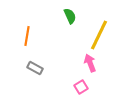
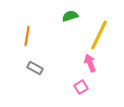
green semicircle: rotated 84 degrees counterclockwise
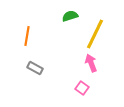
yellow line: moved 4 px left, 1 px up
pink arrow: moved 1 px right
pink square: moved 1 px right, 1 px down; rotated 24 degrees counterclockwise
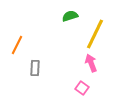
orange line: moved 10 px left, 9 px down; rotated 18 degrees clockwise
gray rectangle: rotated 63 degrees clockwise
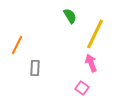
green semicircle: rotated 77 degrees clockwise
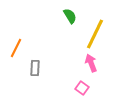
orange line: moved 1 px left, 3 px down
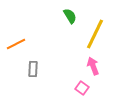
orange line: moved 4 px up; rotated 36 degrees clockwise
pink arrow: moved 2 px right, 3 px down
gray rectangle: moved 2 px left, 1 px down
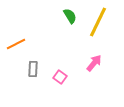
yellow line: moved 3 px right, 12 px up
pink arrow: moved 1 px right, 3 px up; rotated 60 degrees clockwise
pink square: moved 22 px left, 11 px up
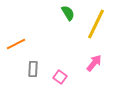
green semicircle: moved 2 px left, 3 px up
yellow line: moved 2 px left, 2 px down
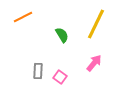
green semicircle: moved 6 px left, 22 px down
orange line: moved 7 px right, 27 px up
gray rectangle: moved 5 px right, 2 px down
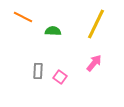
orange line: rotated 54 degrees clockwise
green semicircle: moved 9 px left, 4 px up; rotated 56 degrees counterclockwise
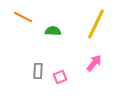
pink square: rotated 32 degrees clockwise
